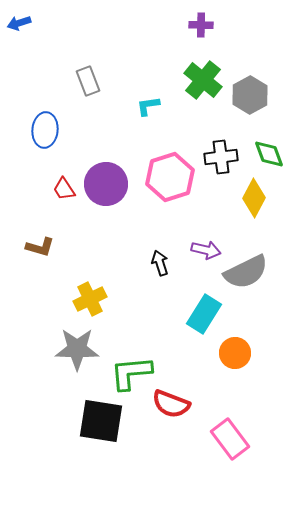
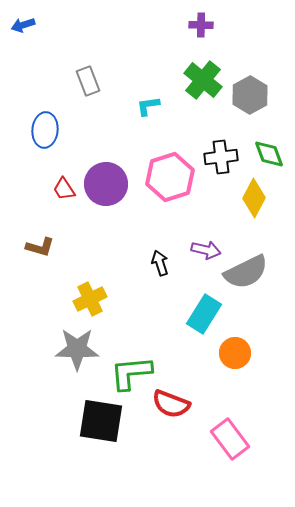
blue arrow: moved 4 px right, 2 px down
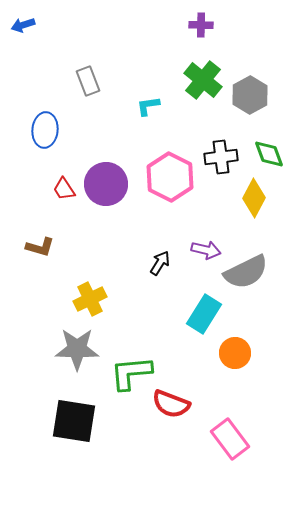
pink hexagon: rotated 15 degrees counterclockwise
black arrow: rotated 50 degrees clockwise
black square: moved 27 px left
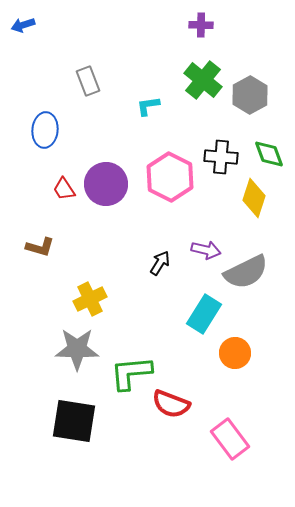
black cross: rotated 12 degrees clockwise
yellow diamond: rotated 9 degrees counterclockwise
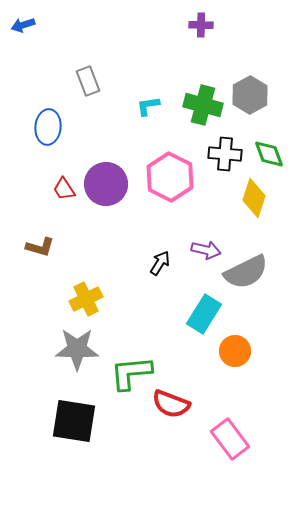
green cross: moved 25 px down; rotated 24 degrees counterclockwise
blue ellipse: moved 3 px right, 3 px up
black cross: moved 4 px right, 3 px up
yellow cross: moved 4 px left
orange circle: moved 2 px up
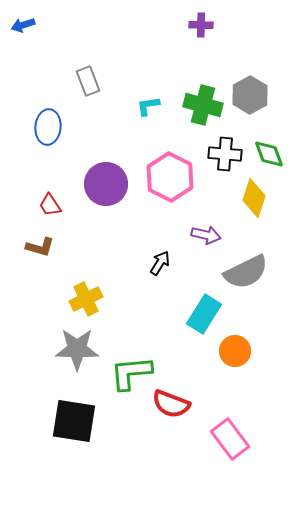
red trapezoid: moved 14 px left, 16 px down
purple arrow: moved 15 px up
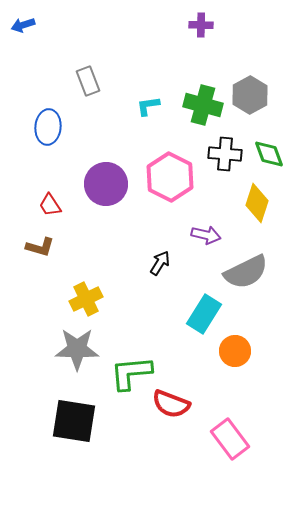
yellow diamond: moved 3 px right, 5 px down
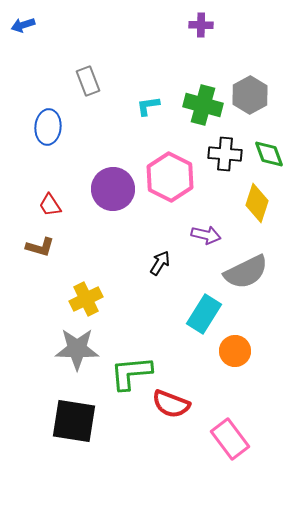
purple circle: moved 7 px right, 5 px down
